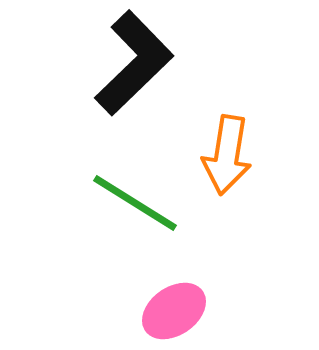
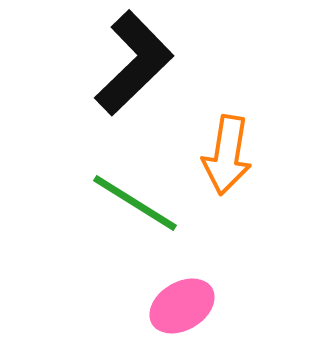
pink ellipse: moved 8 px right, 5 px up; rotated 4 degrees clockwise
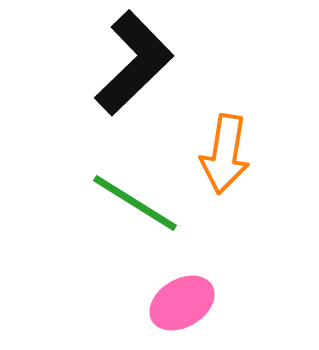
orange arrow: moved 2 px left, 1 px up
pink ellipse: moved 3 px up
